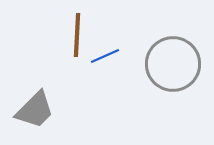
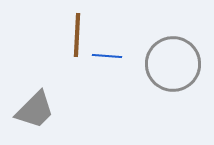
blue line: moved 2 px right; rotated 28 degrees clockwise
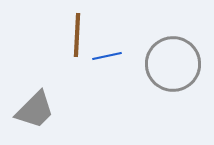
blue line: rotated 16 degrees counterclockwise
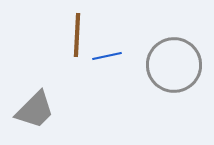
gray circle: moved 1 px right, 1 px down
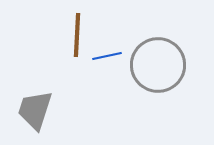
gray circle: moved 16 px left
gray trapezoid: rotated 153 degrees clockwise
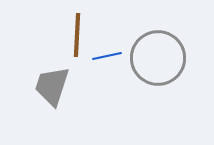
gray circle: moved 7 px up
gray trapezoid: moved 17 px right, 24 px up
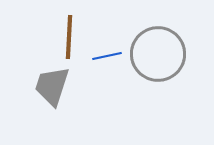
brown line: moved 8 px left, 2 px down
gray circle: moved 4 px up
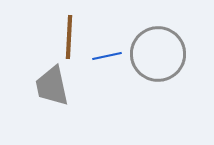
gray trapezoid: rotated 30 degrees counterclockwise
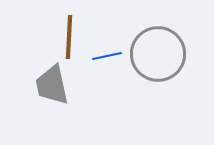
gray trapezoid: moved 1 px up
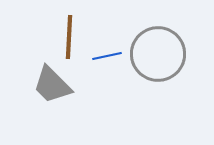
gray trapezoid: rotated 33 degrees counterclockwise
